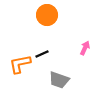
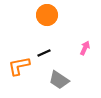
black line: moved 2 px right, 1 px up
orange L-shape: moved 1 px left, 2 px down
gray trapezoid: rotated 15 degrees clockwise
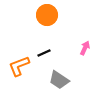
orange L-shape: rotated 10 degrees counterclockwise
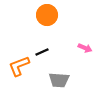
pink arrow: rotated 88 degrees clockwise
black line: moved 2 px left, 1 px up
gray trapezoid: rotated 30 degrees counterclockwise
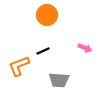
black line: moved 1 px right, 1 px up
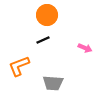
black line: moved 11 px up
gray trapezoid: moved 6 px left, 3 px down
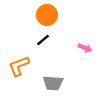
black line: rotated 16 degrees counterclockwise
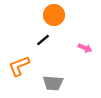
orange circle: moved 7 px right
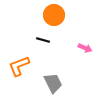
black line: rotated 56 degrees clockwise
gray trapezoid: rotated 120 degrees counterclockwise
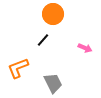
orange circle: moved 1 px left, 1 px up
black line: rotated 64 degrees counterclockwise
orange L-shape: moved 1 px left, 2 px down
